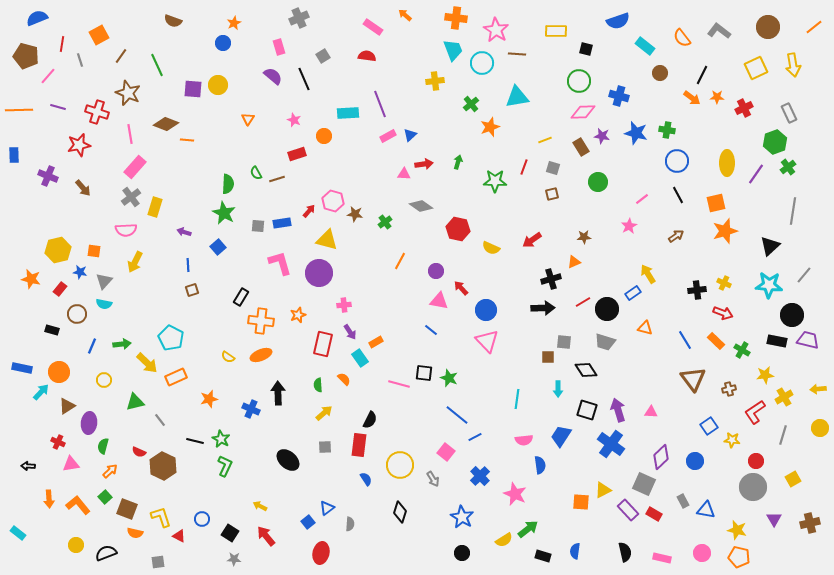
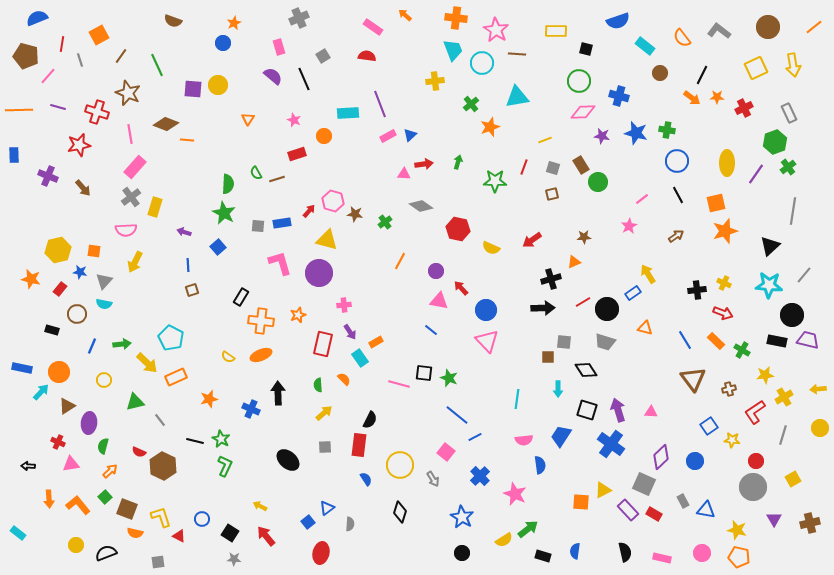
brown rectangle at (581, 147): moved 18 px down
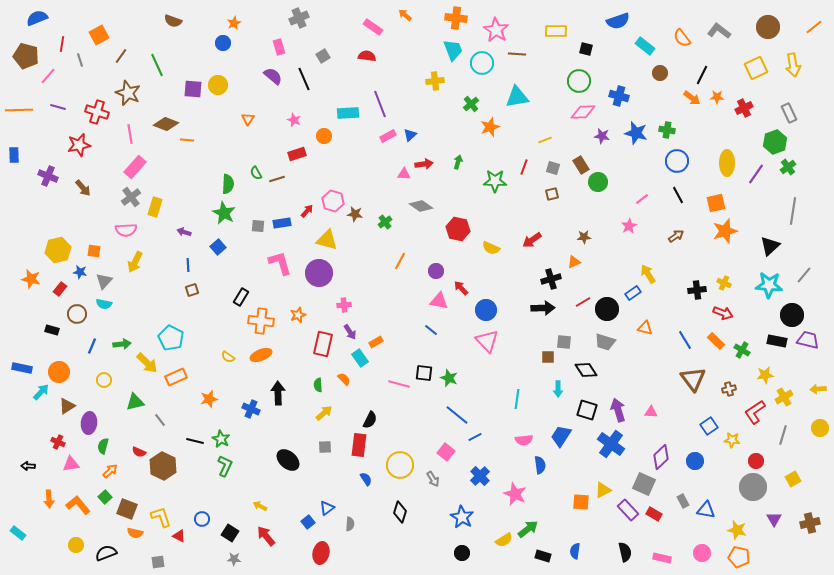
red arrow at (309, 211): moved 2 px left
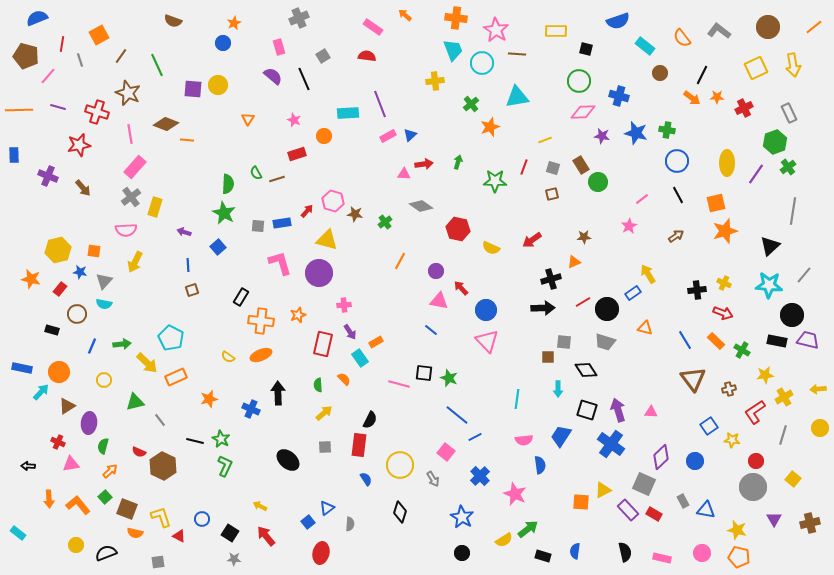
yellow square at (793, 479): rotated 21 degrees counterclockwise
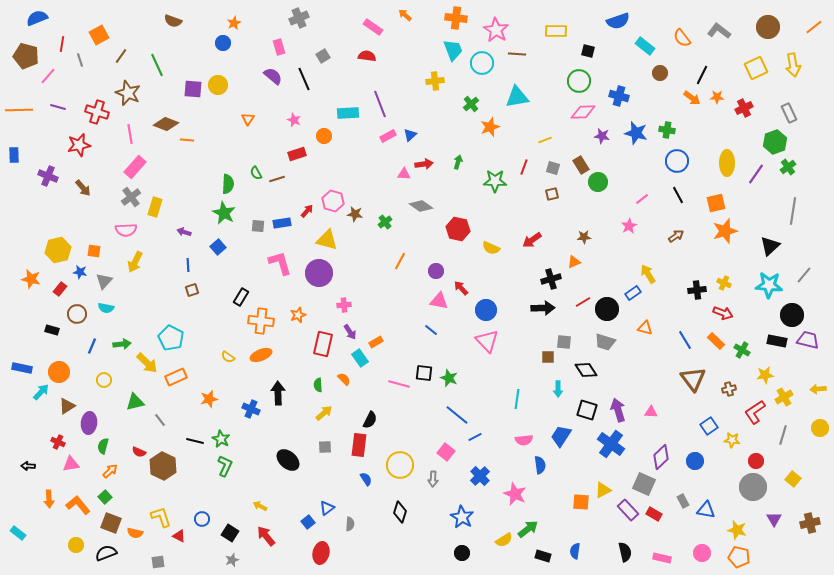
black square at (586, 49): moved 2 px right, 2 px down
cyan semicircle at (104, 304): moved 2 px right, 4 px down
gray arrow at (433, 479): rotated 35 degrees clockwise
brown square at (127, 509): moved 16 px left, 14 px down
gray star at (234, 559): moved 2 px left, 1 px down; rotated 24 degrees counterclockwise
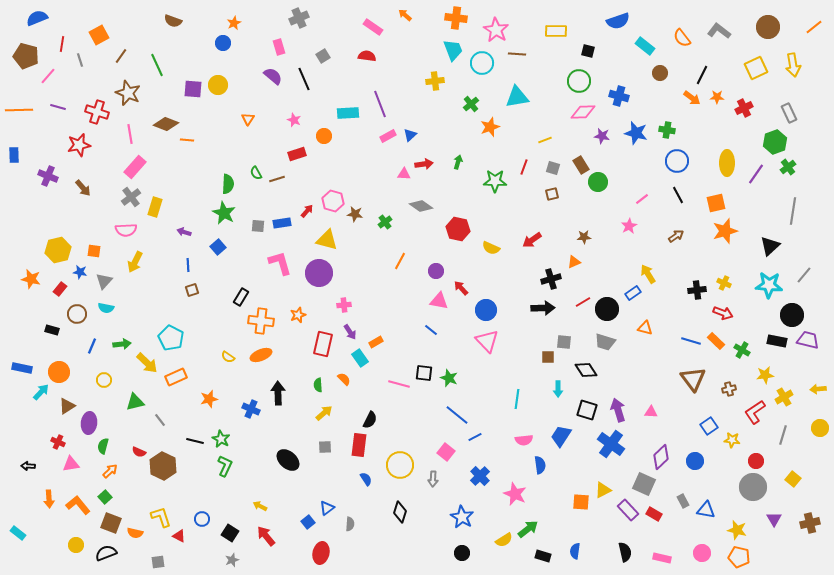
blue line at (685, 340): moved 6 px right, 1 px down; rotated 42 degrees counterclockwise
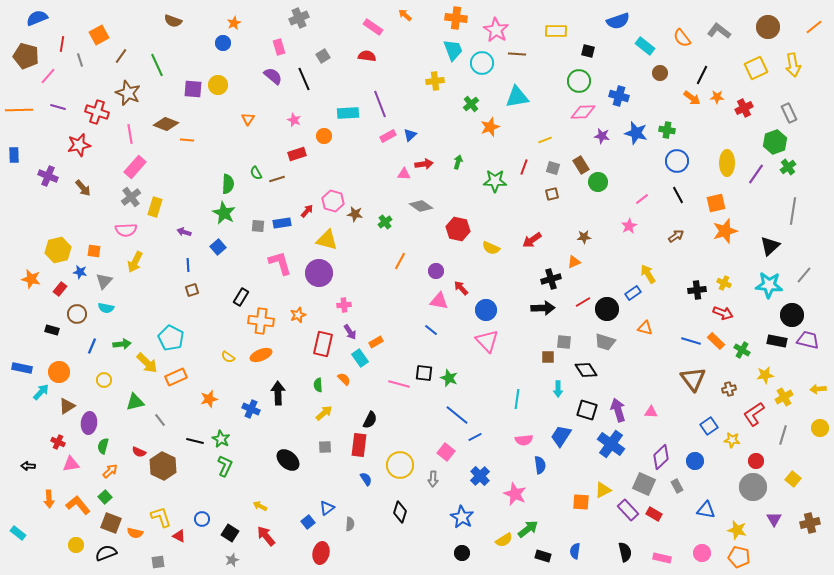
red L-shape at (755, 412): moved 1 px left, 2 px down
gray rectangle at (683, 501): moved 6 px left, 15 px up
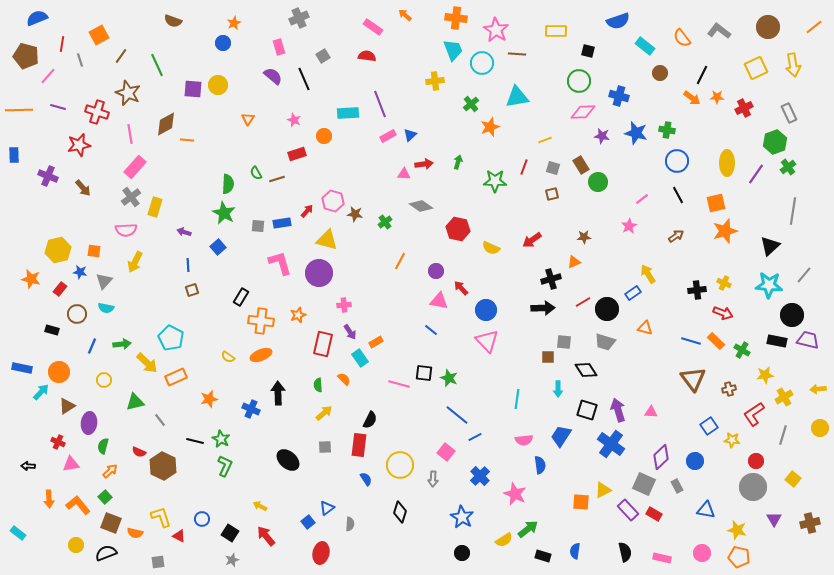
brown diamond at (166, 124): rotated 50 degrees counterclockwise
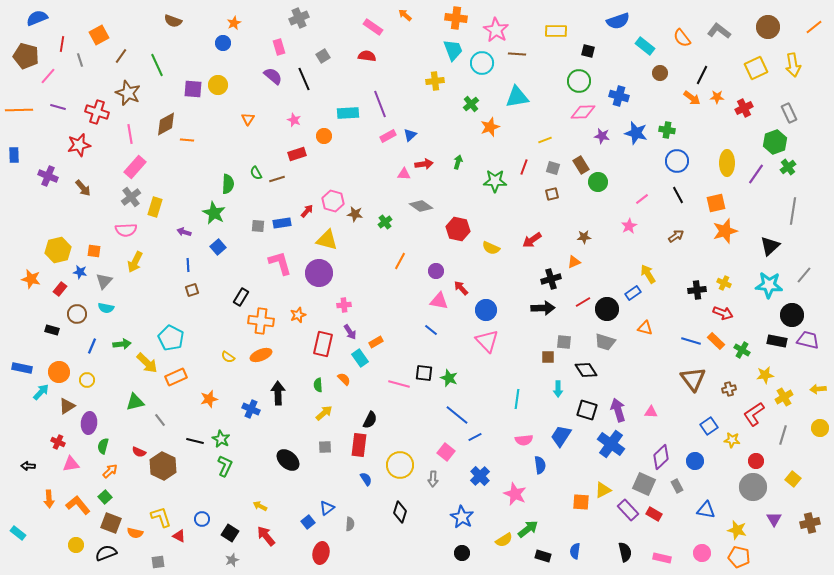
green star at (224, 213): moved 10 px left
yellow circle at (104, 380): moved 17 px left
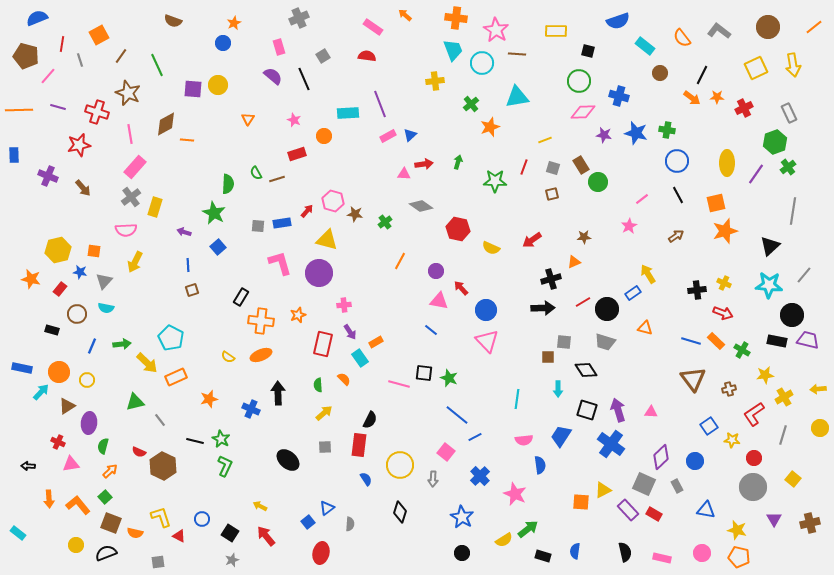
purple star at (602, 136): moved 2 px right, 1 px up
red circle at (756, 461): moved 2 px left, 3 px up
